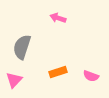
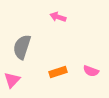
pink arrow: moved 1 px up
pink semicircle: moved 5 px up
pink triangle: moved 2 px left
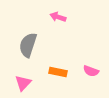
gray semicircle: moved 6 px right, 2 px up
orange rectangle: rotated 30 degrees clockwise
pink triangle: moved 11 px right, 3 px down
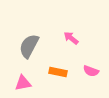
pink arrow: moved 13 px right, 21 px down; rotated 21 degrees clockwise
gray semicircle: moved 1 px right, 1 px down; rotated 10 degrees clockwise
pink triangle: rotated 36 degrees clockwise
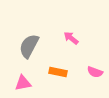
pink semicircle: moved 4 px right, 1 px down
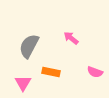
orange rectangle: moved 7 px left
pink triangle: rotated 48 degrees counterclockwise
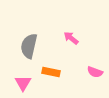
gray semicircle: rotated 15 degrees counterclockwise
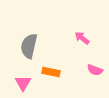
pink arrow: moved 11 px right
pink semicircle: moved 2 px up
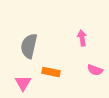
pink arrow: rotated 42 degrees clockwise
